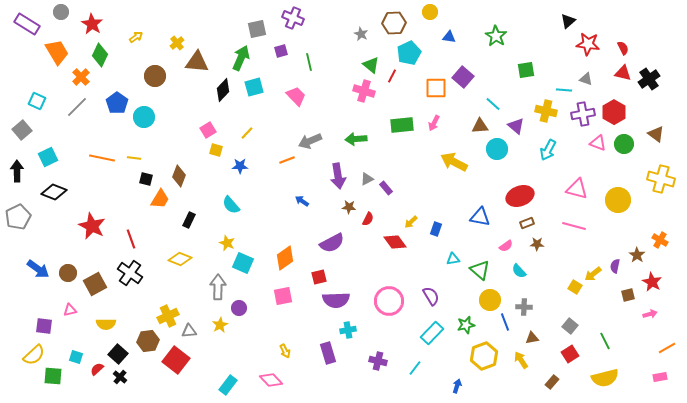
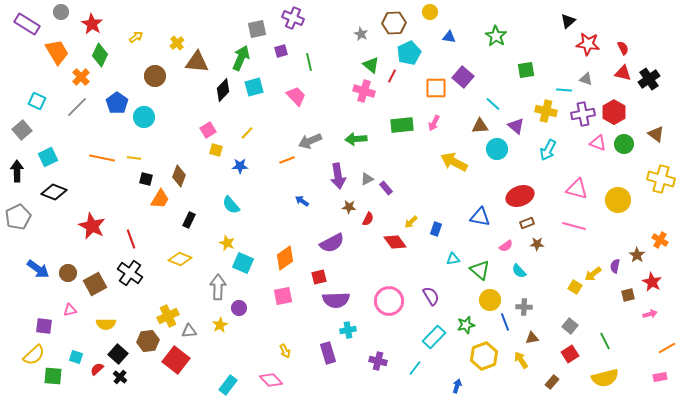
cyan rectangle at (432, 333): moved 2 px right, 4 px down
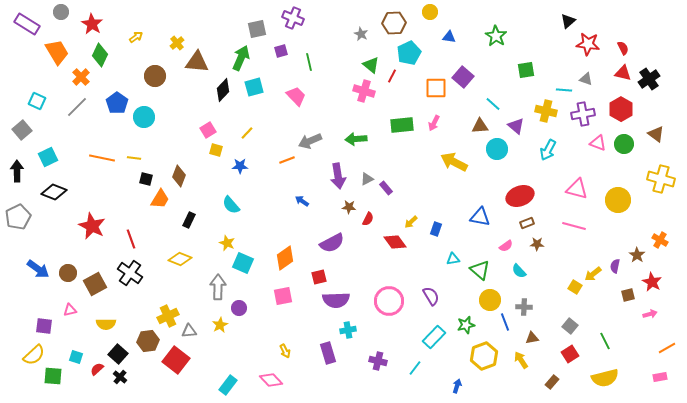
red hexagon at (614, 112): moved 7 px right, 3 px up
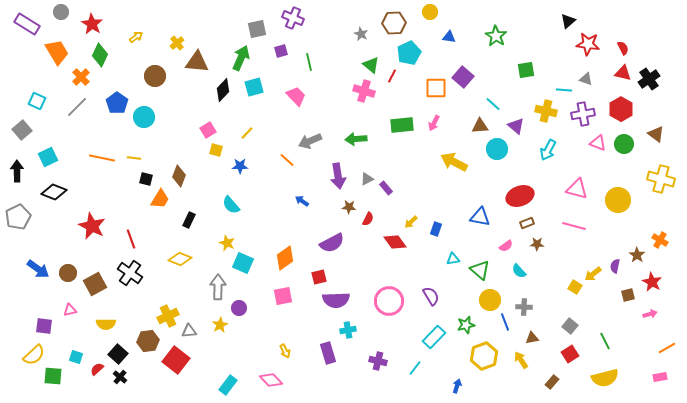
orange line at (287, 160): rotated 63 degrees clockwise
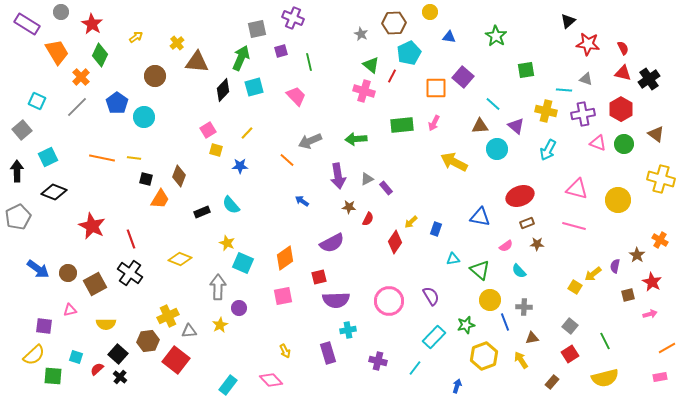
black rectangle at (189, 220): moved 13 px right, 8 px up; rotated 42 degrees clockwise
red diamond at (395, 242): rotated 70 degrees clockwise
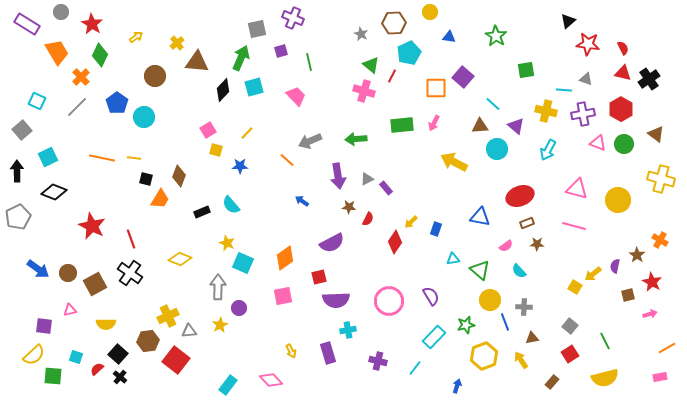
yellow arrow at (285, 351): moved 6 px right
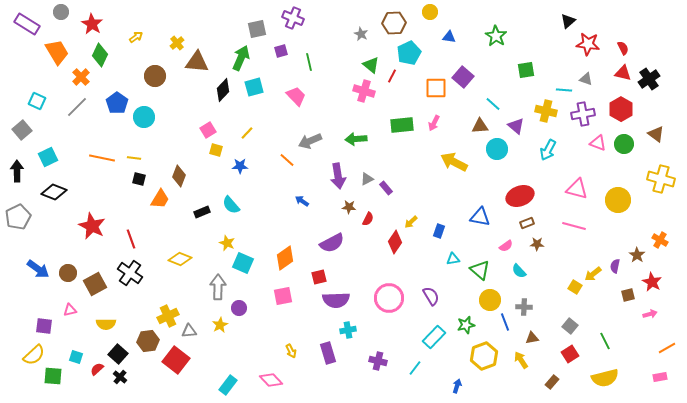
black square at (146, 179): moved 7 px left
blue rectangle at (436, 229): moved 3 px right, 2 px down
pink circle at (389, 301): moved 3 px up
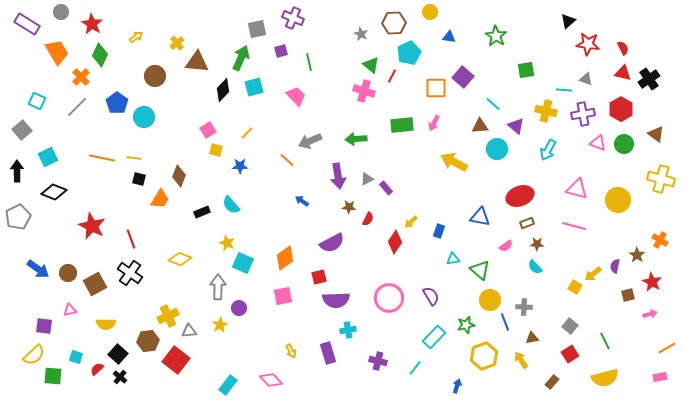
cyan semicircle at (519, 271): moved 16 px right, 4 px up
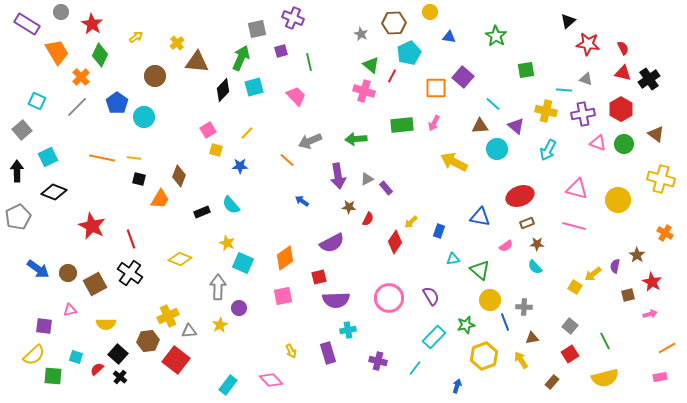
orange cross at (660, 240): moved 5 px right, 7 px up
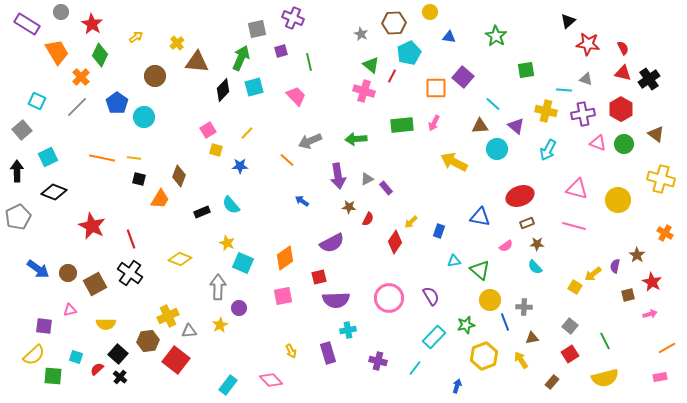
cyan triangle at (453, 259): moved 1 px right, 2 px down
